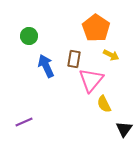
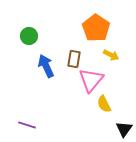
purple line: moved 3 px right, 3 px down; rotated 42 degrees clockwise
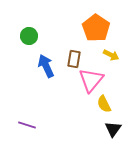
black triangle: moved 11 px left
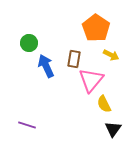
green circle: moved 7 px down
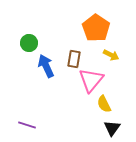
black triangle: moved 1 px left, 1 px up
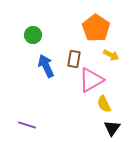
green circle: moved 4 px right, 8 px up
pink triangle: rotated 20 degrees clockwise
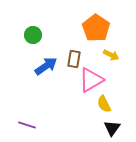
blue arrow: rotated 80 degrees clockwise
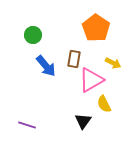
yellow arrow: moved 2 px right, 8 px down
blue arrow: rotated 85 degrees clockwise
black triangle: moved 29 px left, 7 px up
